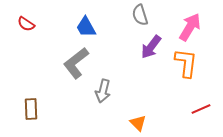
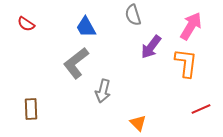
gray semicircle: moved 7 px left
pink arrow: moved 1 px right, 1 px up
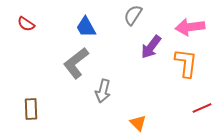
gray semicircle: rotated 50 degrees clockwise
pink arrow: moved 1 px left, 1 px down; rotated 128 degrees counterclockwise
red line: moved 1 px right, 1 px up
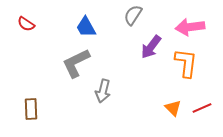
gray L-shape: rotated 12 degrees clockwise
orange triangle: moved 35 px right, 15 px up
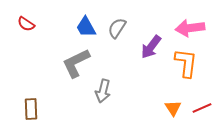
gray semicircle: moved 16 px left, 13 px down
pink arrow: moved 1 px down
orange triangle: rotated 12 degrees clockwise
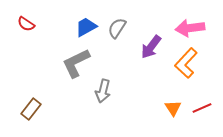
blue trapezoid: rotated 90 degrees clockwise
orange L-shape: rotated 144 degrees counterclockwise
brown rectangle: rotated 40 degrees clockwise
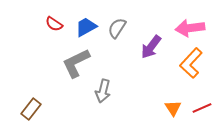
red semicircle: moved 28 px right
orange L-shape: moved 5 px right
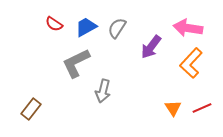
pink arrow: moved 2 px left; rotated 16 degrees clockwise
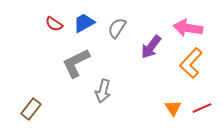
blue trapezoid: moved 2 px left, 4 px up
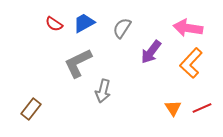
gray semicircle: moved 5 px right
purple arrow: moved 5 px down
gray L-shape: moved 2 px right
